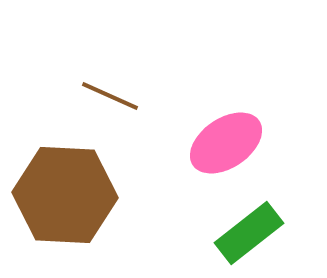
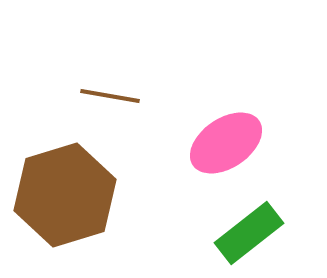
brown line: rotated 14 degrees counterclockwise
brown hexagon: rotated 20 degrees counterclockwise
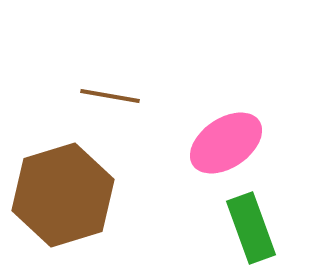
brown hexagon: moved 2 px left
green rectangle: moved 2 px right, 5 px up; rotated 72 degrees counterclockwise
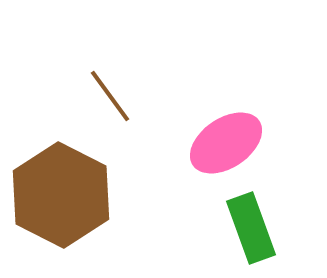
brown line: rotated 44 degrees clockwise
brown hexagon: moved 2 px left; rotated 16 degrees counterclockwise
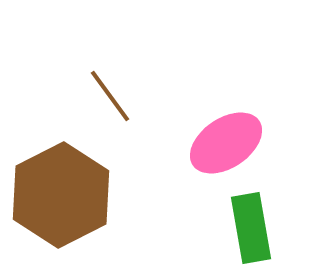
brown hexagon: rotated 6 degrees clockwise
green rectangle: rotated 10 degrees clockwise
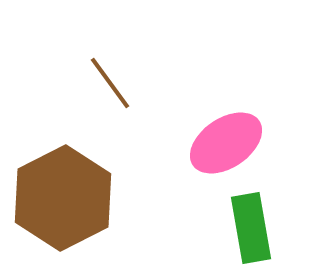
brown line: moved 13 px up
brown hexagon: moved 2 px right, 3 px down
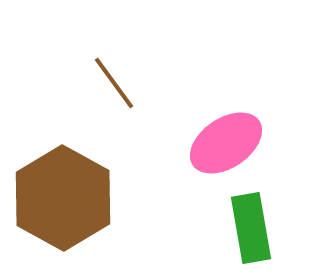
brown line: moved 4 px right
brown hexagon: rotated 4 degrees counterclockwise
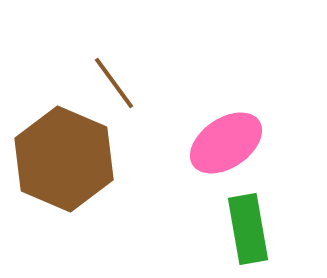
brown hexagon: moved 1 px right, 39 px up; rotated 6 degrees counterclockwise
green rectangle: moved 3 px left, 1 px down
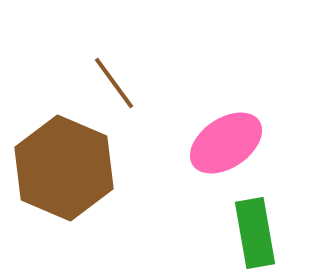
brown hexagon: moved 9 px down
green rectangle: moved 7 px right, 4 px down
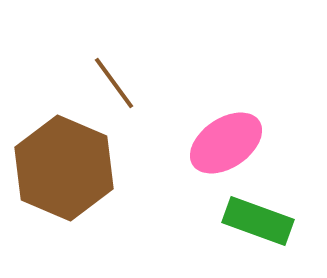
green rectangle: moved 3 px right, 12 px up; rotated 60 degrees counterclockwise
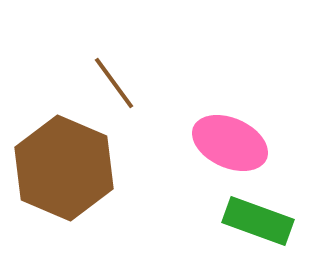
pink ellipse: moved 4 px right; rotated 58 degrees clockwise
